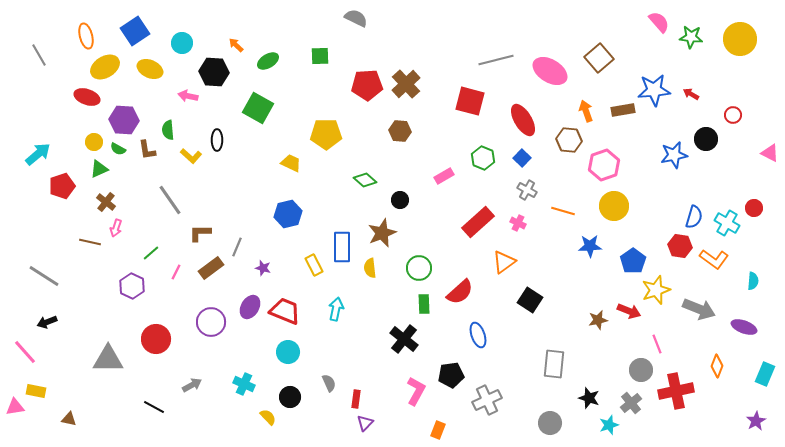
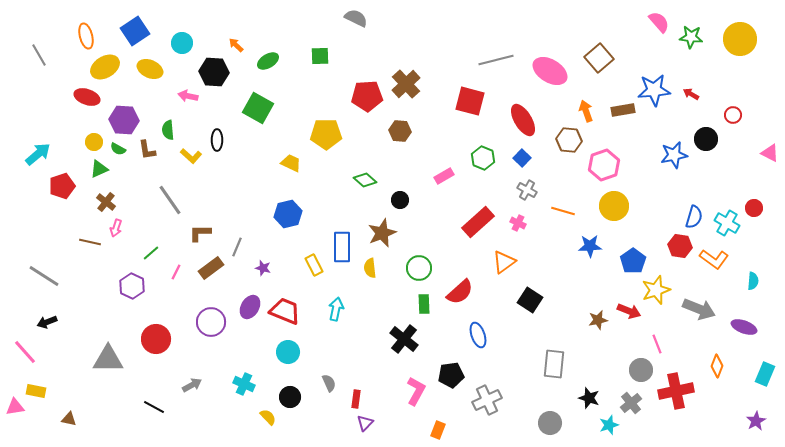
red pentagon at (367, 85): moved 11 px down
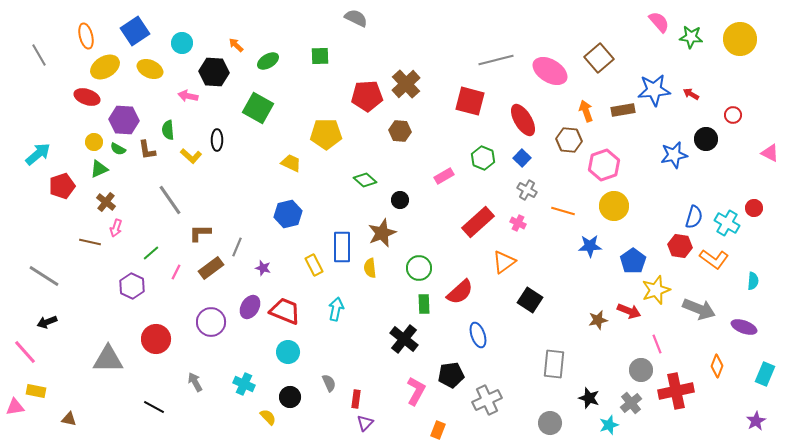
gray arrow at (192, 385): moved 3 px right, 3 px up; rotated 90 degrees counterclockwise
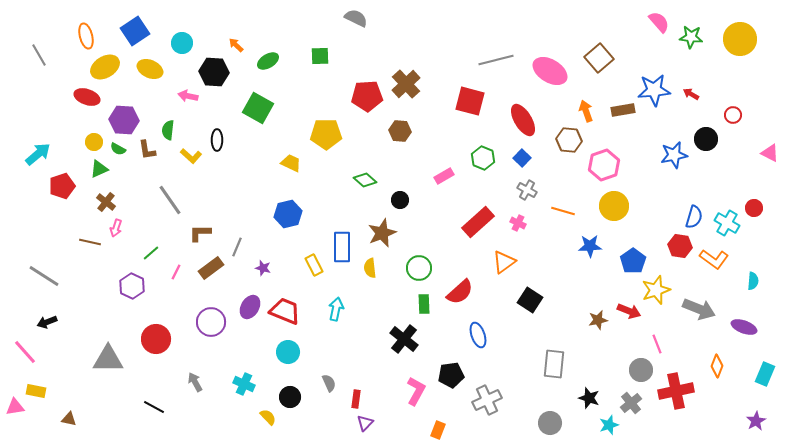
green semicircle at (168, 130): rotated 12 degrees clockwise
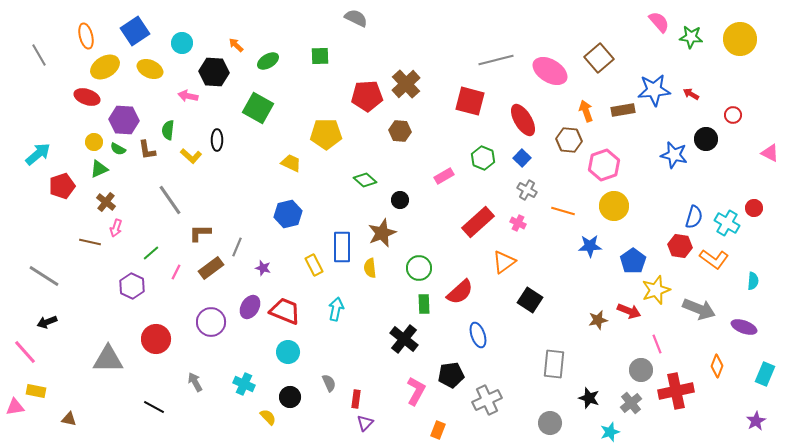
blue star at (674, 155): rotated 24 degrees clockwise
cyan star at (609, 425): moved 1 px right, 7 px down
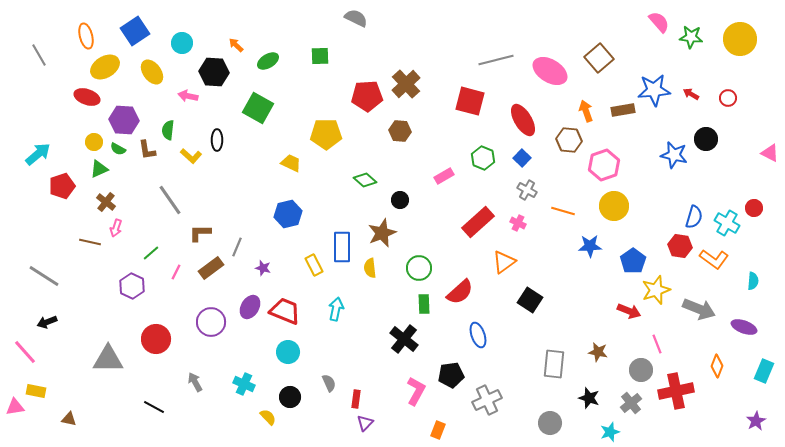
yellow ellipse at (150, 69): moved 2 px right, 3 px down; rotated 30 degrees clockwise
red circle at (733, 115): moved 5 px left, 17 px up
brown star at (598, 320): moved 32 px down; rotated 24 degrees clockwise
cyan rectangle at (765, 374): moved 1 px left, 3 px up
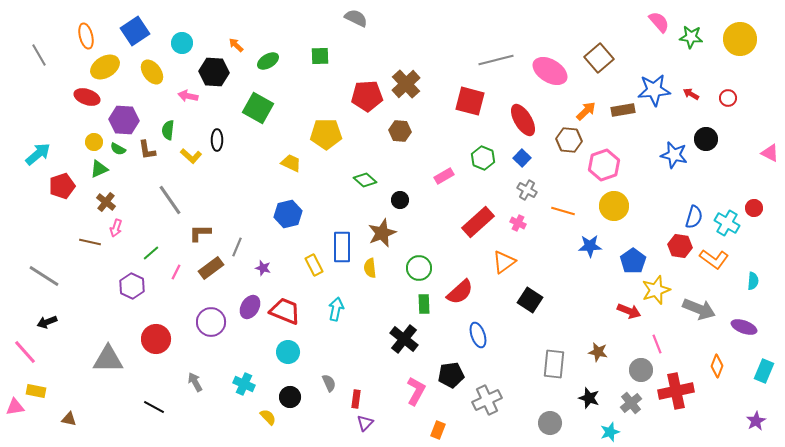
orange arrow at (586, 111): rotated 65 degrees clockwise
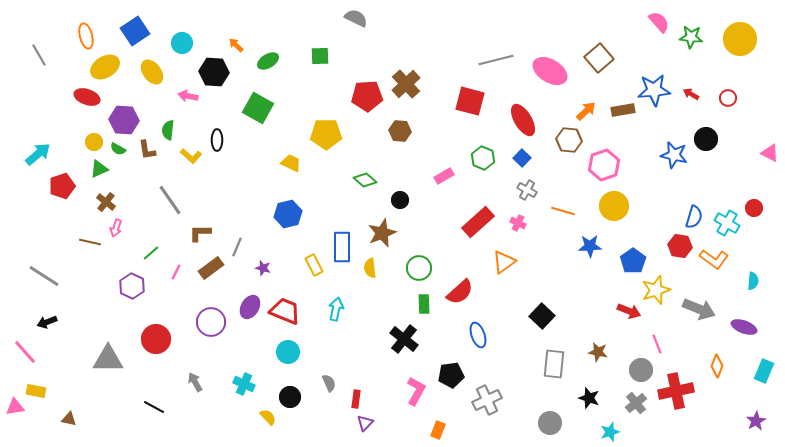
black square at (530, 300): moved 12 px right, 16 px down; rotated 10 degrees clockwise
gray cross at (631, 403): moved 5 px right
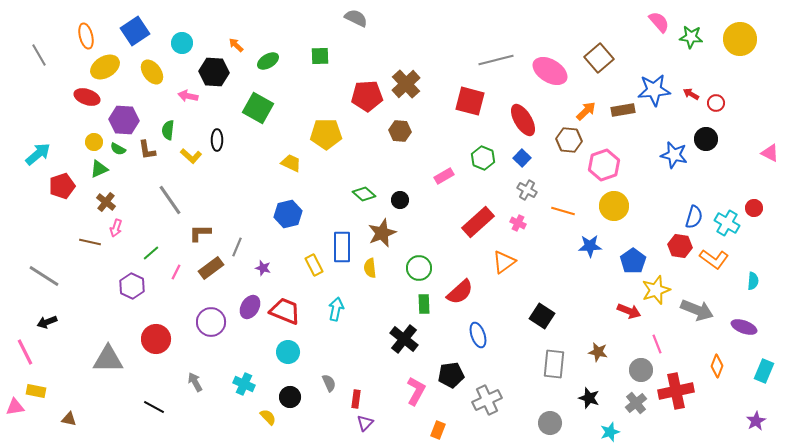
red circle at (728, 98): moved 12 px left, 5 px down
green diamond at (365, 180): moved 1 px left, 14 px down
gray arrow at (699, 309): moved 2 px left, 1 px down
black square at (542, 316): rotated 10 degrees counterclockwise
pink line at (25, 352): rotated 16 degrees clockwise
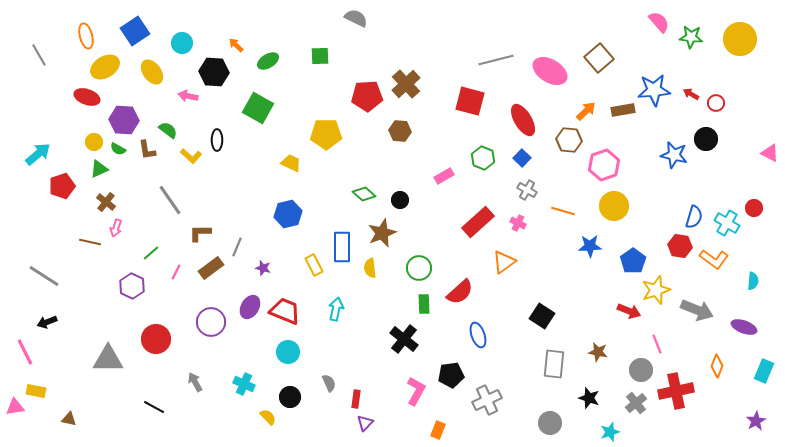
green semicircle at (168, 130): rotated 120 degrees clockwise
